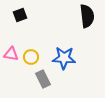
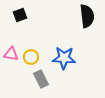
gray rectangle: moved 2 px left
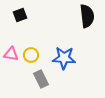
yellow circle: moved 2 px up
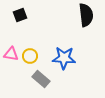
black semicircle: moved 1 px left, 1 px up
yellow circle: moved 1 px left, 1 px down
gray rectangle: rotated 24 degrees counterclockwise
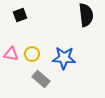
yellow circle: moved 2 px right, 2 px up
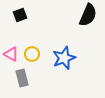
black semicircle: moved 2 px right; rotated 30 degrees clockwise
pink triangle: rotated 21 degrees clockwise
blue star: rotated 25 degrees counterclockwise
gray rectangle: moved 19 px left, 1 px up; rotated 36 degrees clockwise
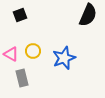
yellow circle: moved 1 px right, 3 px up
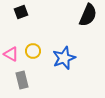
black square: moved 1 px right, 3 px up
gray rectangle: moved 2 px down
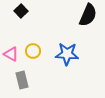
black square: moved 1 px up; rotated 24 degrees counterclockwise
blue star: moved 3 px right, 4 px up; rotated 25 degrees clockwise
